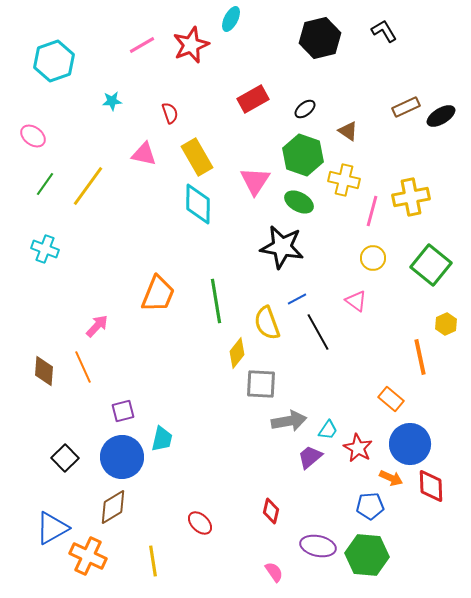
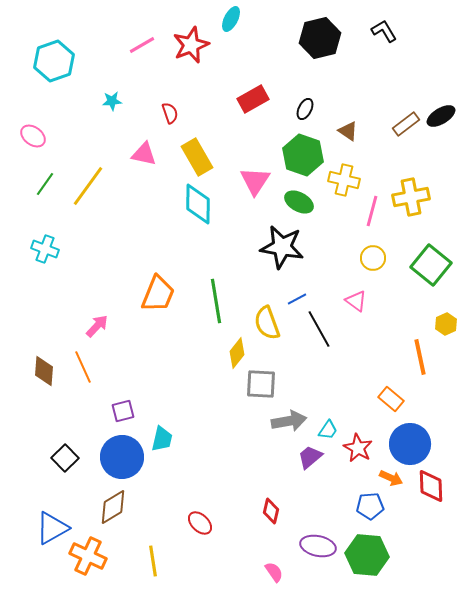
brown rectangle at (406, 107): moved 17 px down; rotated 12 degrees counterclockwise
black ellipse at (305, 109): rotated 25 degrees counterclockwise
black line at (318, 332): moved 1 px right, 3 px up
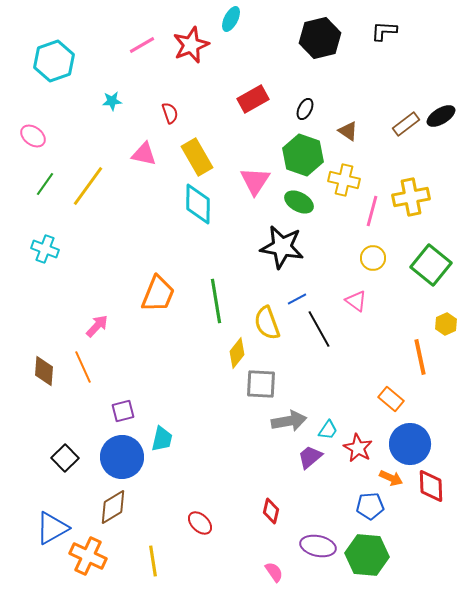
black L-shape at (384, 31): rotated 56 degrees counterclockwise
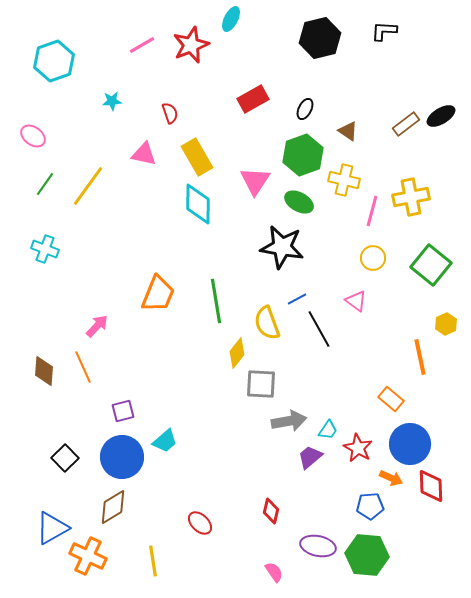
green hexagon at (303, 155): rotated 21 degrees clockwise
cyan trapezoid at (162, 439): moved 3 px right, 2 px down; rotated 36 degrees clockwise
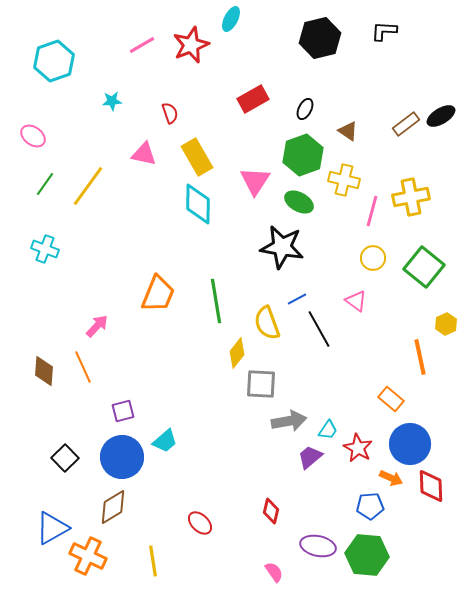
green square at (431, 265): moved 7 px left, 2 px down
